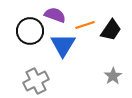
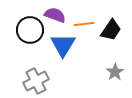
orange line: moved 1 px left, 1 px up; rotated 12 degrees clockwise
black circle: moved 1 px up
gray star: moved 2 px right, 4 px up
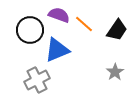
purple semicircle: moved 4 px right
orange line: rotated 48 degrees clockwise
black trapezoid: moved 6 px right
blue triangle: moved 6 px left, 5 px down; rotated 36 degrees clockwise
gray cross: moved 1 px right, 1 px up
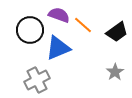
orange line: moved 1 px left, 1 px down
black trapezoid: moved 2 px down; rotated 20 degrees clockwise
blue triangle: moved 1 px right, 2 px up
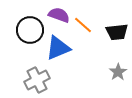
black trapezoid: rotated 30 degrees clockwise
gray star: moved 3 px right
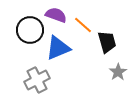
purple semicircle: moved 3 px left
black trapezoid: moved 10 px left, 10 px down; rotated 100 degrees counterclockwise
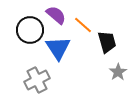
purple semicircle: rotated 20 degrees clockwise
blue triangle: rotated 40 degrees counterclockwise
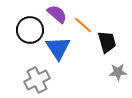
purple semicircle: moved 1 px right, 1 px up
gray star: rotated 30 degrees clockwise
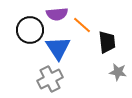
purple semicircle: rotated 135 degrees clockwise
orange line: moved 1 px left
black trapezoid: rotated 10 degrees clockwise
gray star: rotated 12 degrees clockwise
gray cross: moved 13 px right, 1 px up
